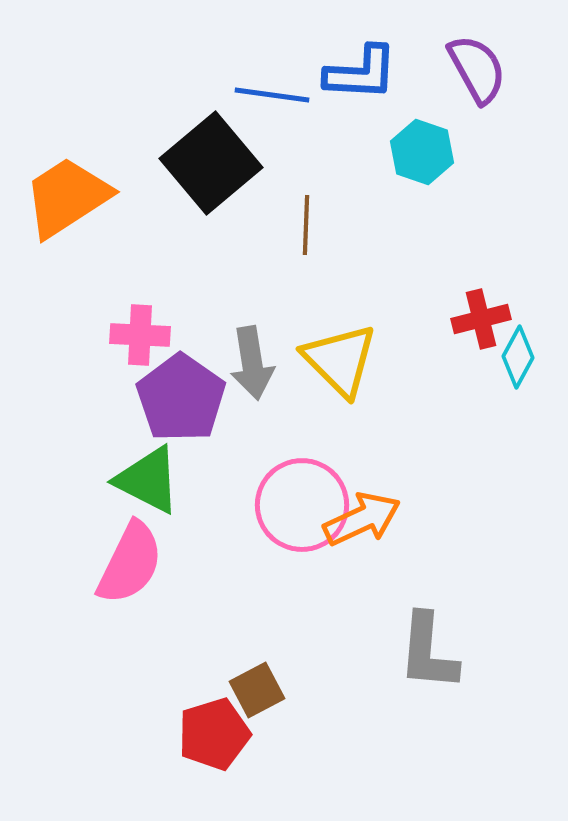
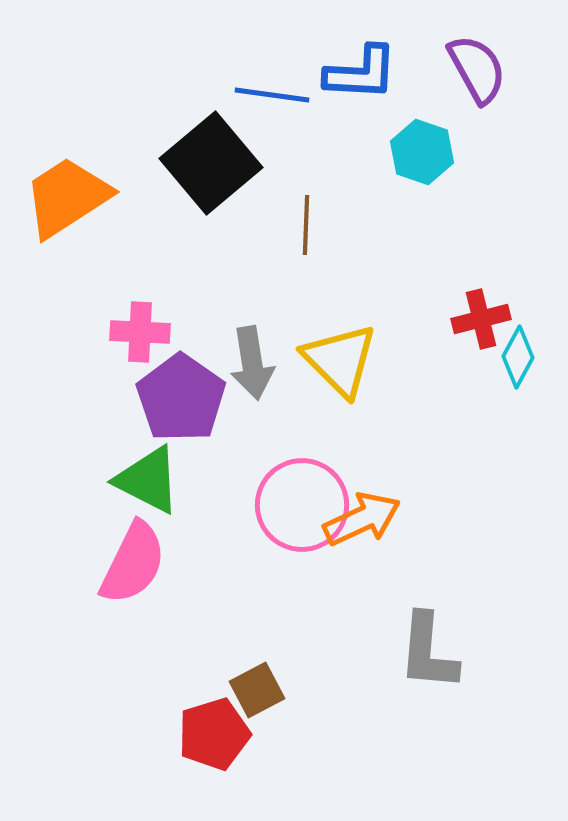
pink cross: moved 3 px up
pink semicircle: moved 3 px right
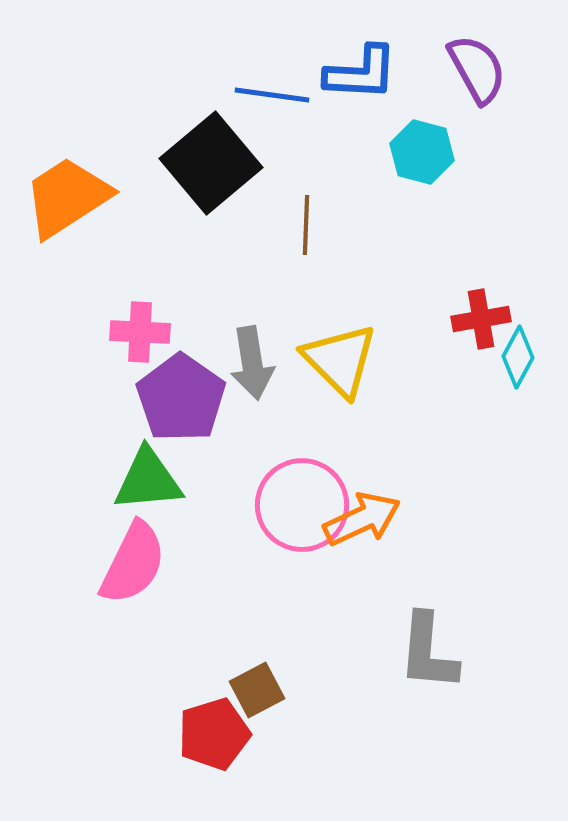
cyan hexagon: rotated 4 degrees counterclockwise
red cross: rotated 4 degrees clockwise
green triangle: rotated 32 degrees counterclockwise
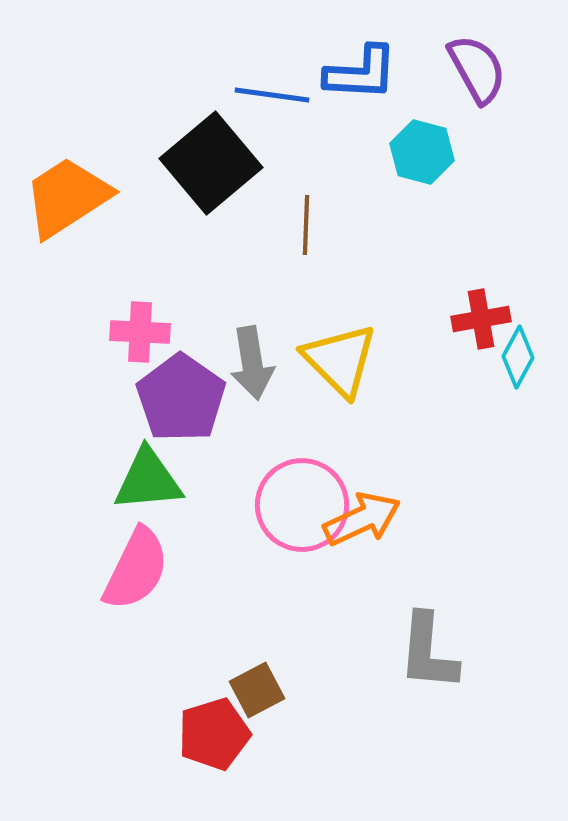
pink semicircle: moved 3 px right, 6 px down
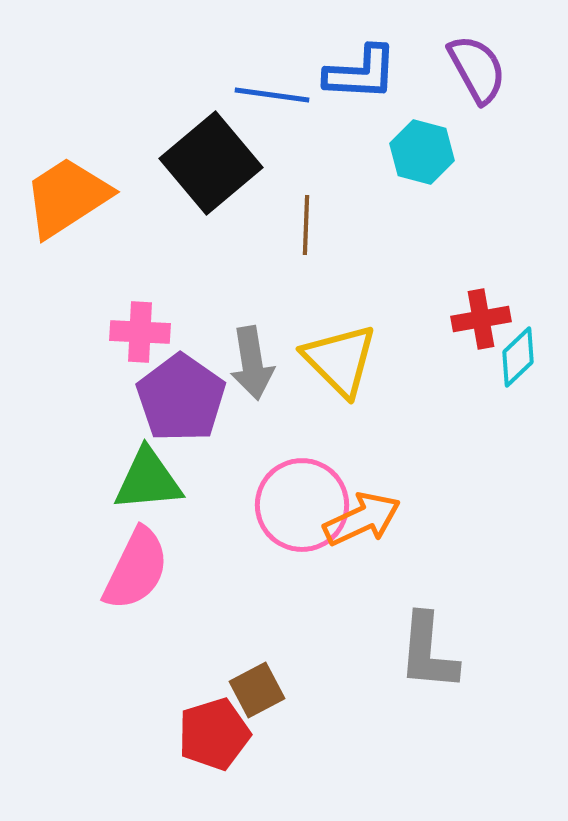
cyan diamond: rotated 18 degrees clockwise
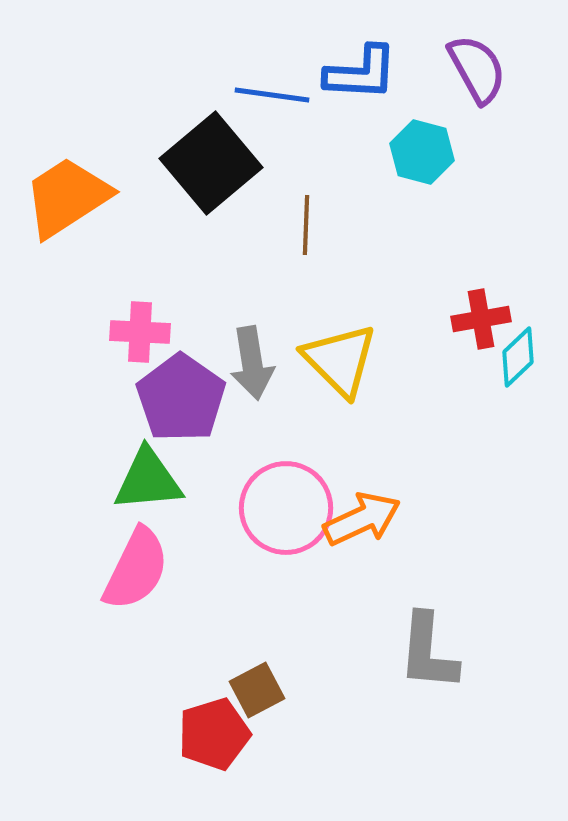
pink circle: moved 16 px left, 3 px down
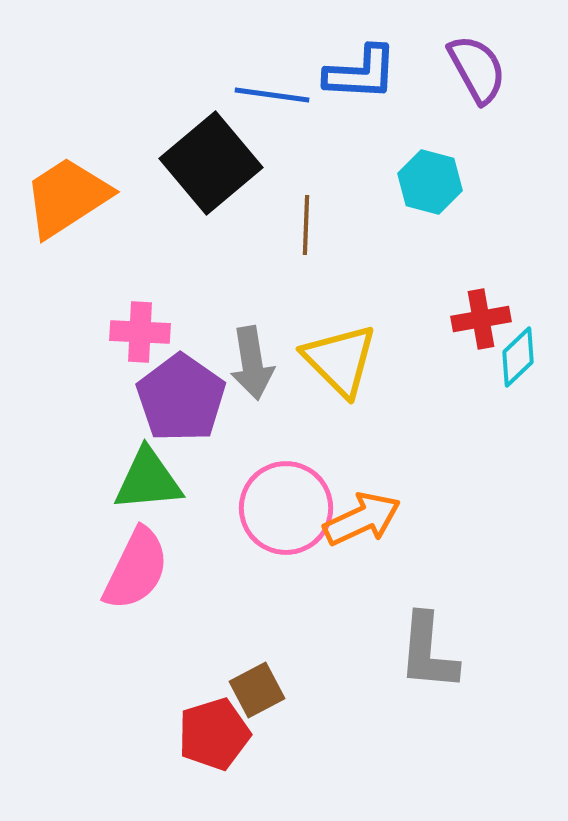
cyan hexagon: moved 8 px right, 30 px down
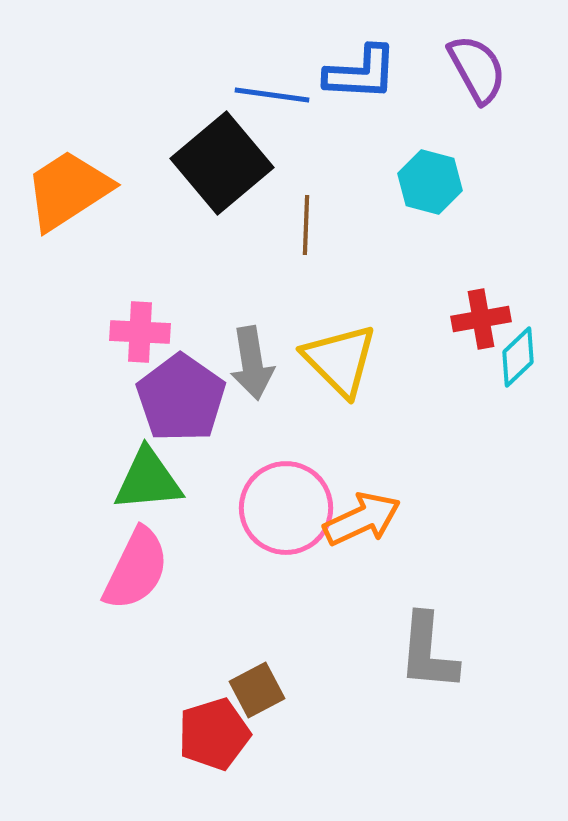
black square: moved 11 px right
orange trapezoid: moved 1 px right, 7 px up
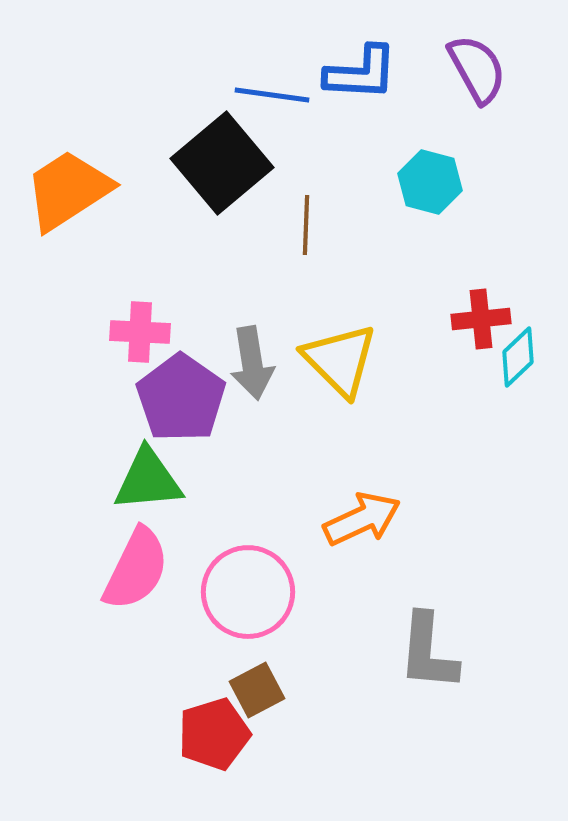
red cross: rotated 4 degrees clockwise
pink circle: moved 38 px left, 84 px down
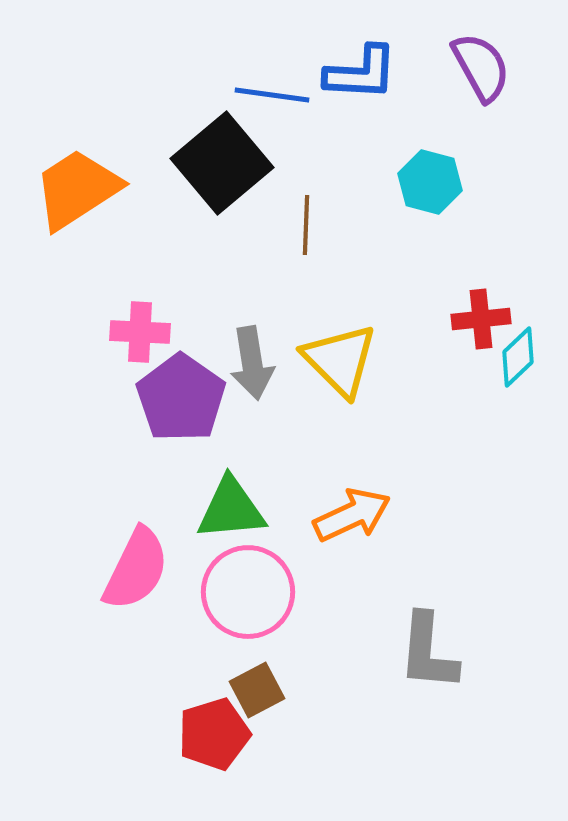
purple semicircle: moved 4 px right, 2 px up
orange trapezoid: moved 9 px right, 1 px up
green triangle: moved 83 px right, 29 px down
orange arrow: moved 10 px left, 4 px up
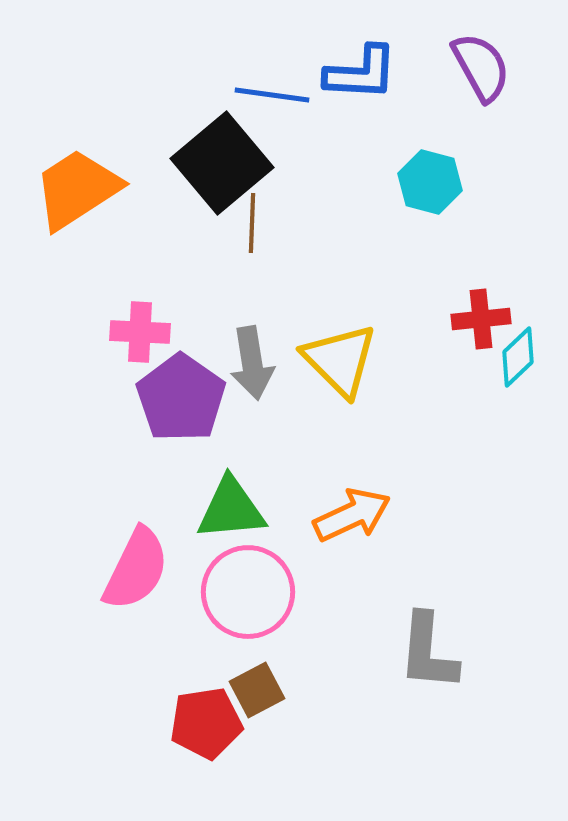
brown line: moved 54 px left, 2 px up
red pentagon: moved 8 px left, 11 px up; rotated 8 degrees clockwise
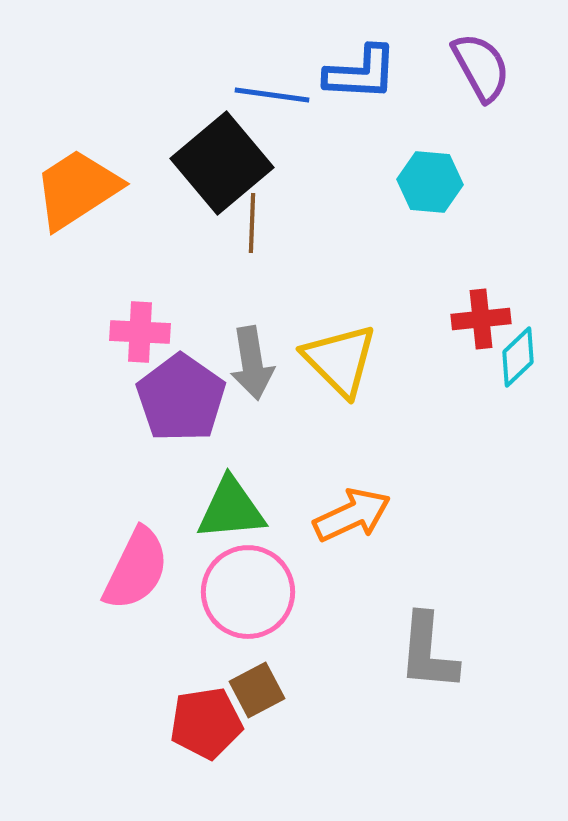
cyan hexagon: rotated 10 degrees counterclockwise
